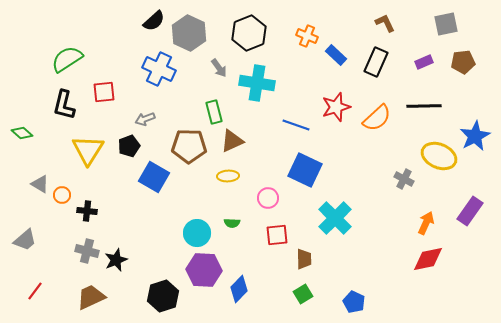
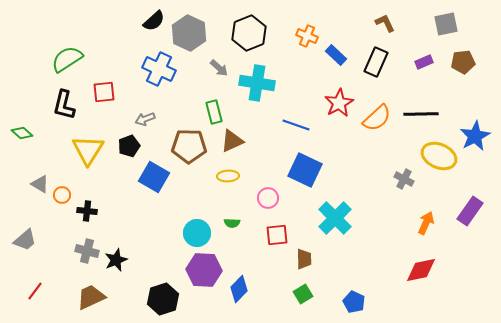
gray arrow at (219, 68): rotated 12 degrees counterclockwise
black line at (424, 106): moved 3 px left, 8 px down
red star at (336, 107): moved 3 px right, 4 px up; rotated 12 degrees counterclockwise
red diamond at (428, 259): moved 7 px left, 11 px down
black hexagon at (163, 296): moved 3 px down
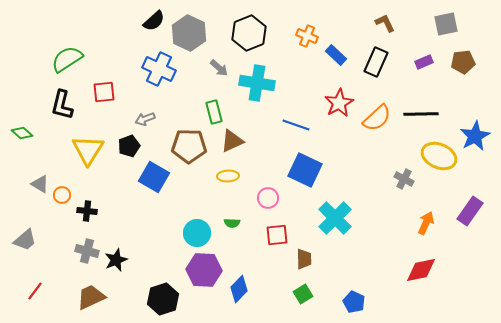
black L-shape at (64, 105): moved 2 px left
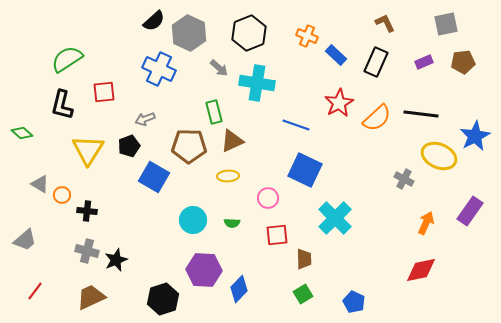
black line at (421, 114): rotated 8 degrees clockwise
cyan circle at (197, 233): moved 4 px left, 13 px up
